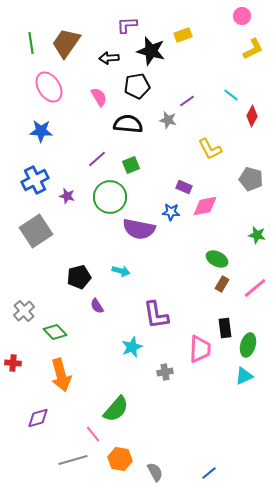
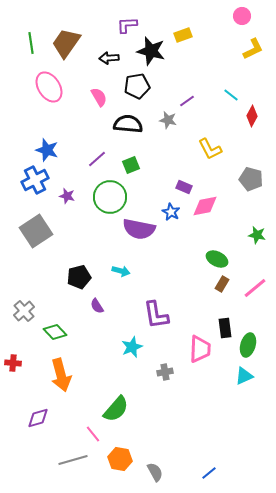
blue star at (41, 131): moved 6 px right, 19 px down; rotated 15 degrees clockwise
blue star at (171, 212): rotated 24 degrees clockwise
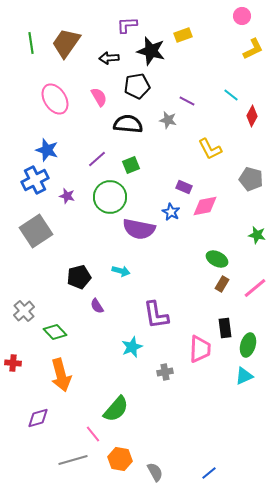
pink ellipse at (49, 87): moved 6 px right, 12 px down
purple line at (187, 101): rotated 63 degrees clockwise
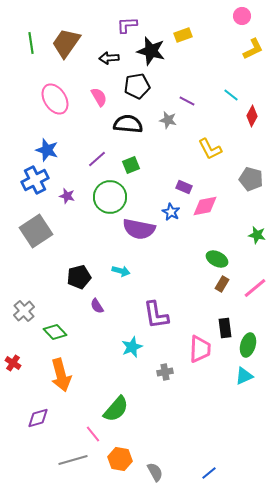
red cross at (13, 363): rotated 28 degrees clockwise
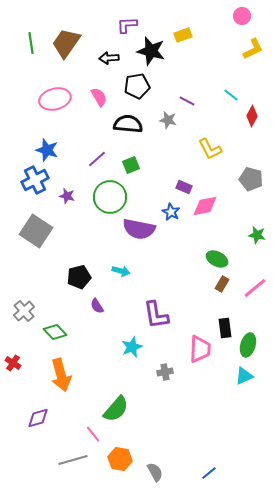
pink ellipse at (55, 99): rotated 72 degrees counterclockwise
gray square at (36, 231): rotated 24 degrees counterclockwise
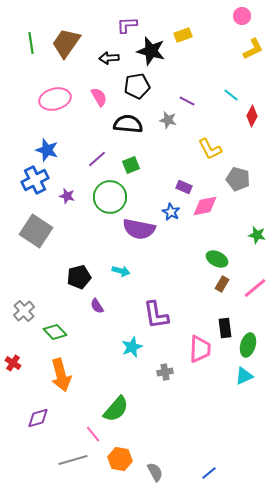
gray pentagon at (251, 179): moved 13 px left
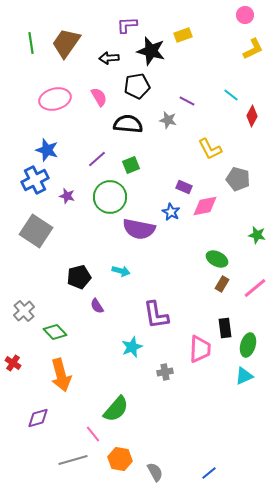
pink circle at (242, 16): moved 3 px right, 1 px up
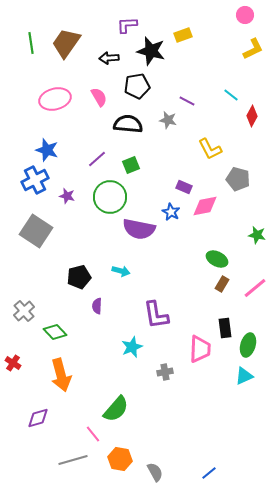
purple semicircle at (97, 306): rotated 35 degrees clockwise
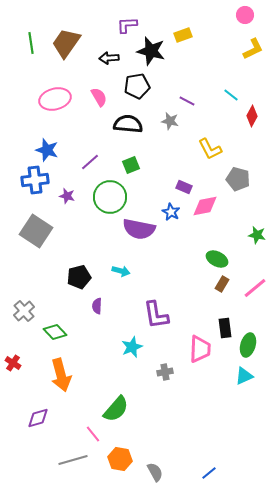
gray star at (168, 120): moved 2 px right, 1 px down
purple line at (97, 159): moved 7 px left, 3 px down
blue cross at (35, 180): rotated 20 degrees clockwise
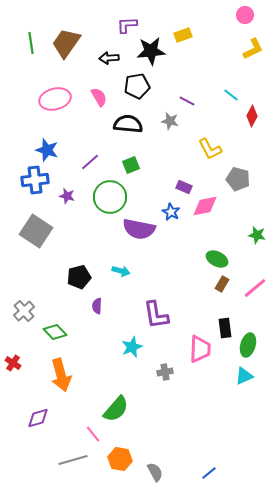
black star at (151, 51): rotated 20 degrees counterclockwise
